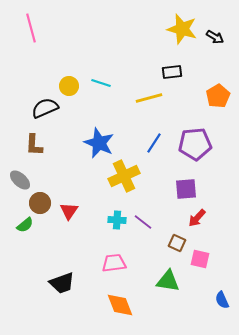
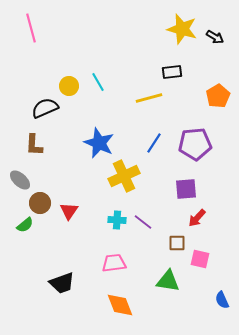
cyan line: moved 3 px left, 1 px up; rotated 42 degrees clockwise
brown square: rotated 24 degrees counterclockwise
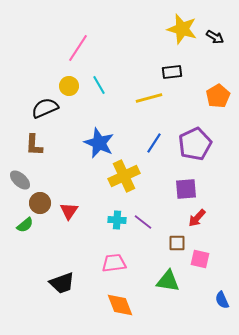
pink line: moved 47 px right, 20 px down; rotated 48 degrees clockwise
cyan line: moved 1 px right, 3 px down
purple pentagon: rotated 20 degrees counterclockwise
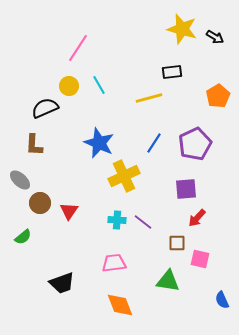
green semicircle: moved 2 px left, 12 px down
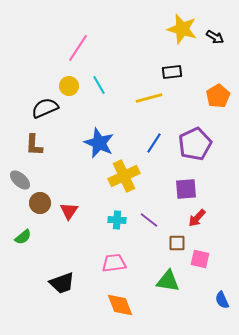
purple line: moved 6 px right, 2 px up
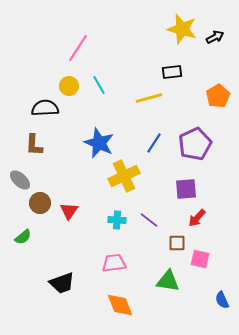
black arrow: rotated 60 degrees counterclockwise
black semicircle: rotated 20 degrees clockwise
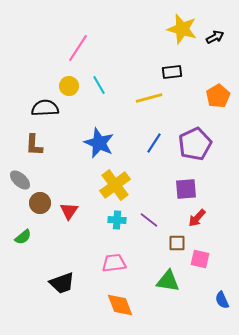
yellow cross: moved 9 px left, 9 px down; rotated 12 degrees counterclockwise
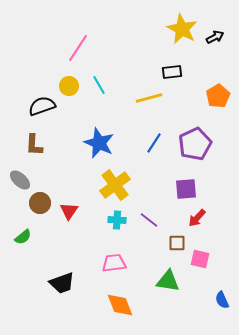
yellow star: rotated 12 degrees clockwise
black semicircle: moved 3 px left, 2 px up; rotated 16 degrees counterclockwise
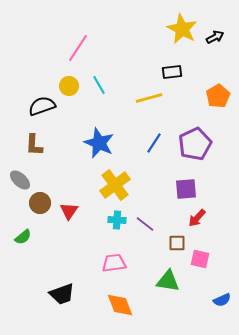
purple line: moved 4 px left, 4 px down
black trapezoid: moved 11 px down
blue semicircle: rotated 90 degrees counterclockwise
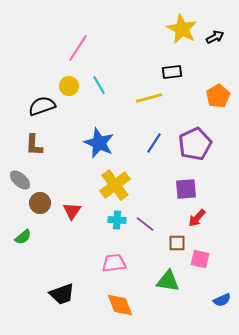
red triangle: moved 3 px right
